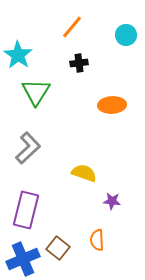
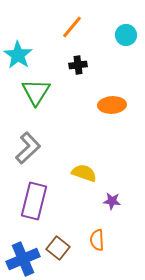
black cross: moved 1 px left, 2 px down
purple rectangle: moved 8 px right, 9 px up
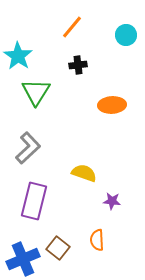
cyan star: moved 1 px down
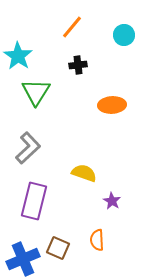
cyan circle: moved 2 px left
purple star: rotated 24 degrees clockwise
brown square: rotated 15 degrees counterclockwise
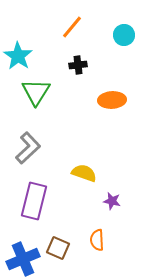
orange ellipse: moved 5 px up
purple star: rotated 18 degrees counterclockwise
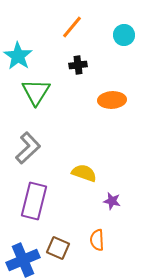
blue cross: moved 1 px down
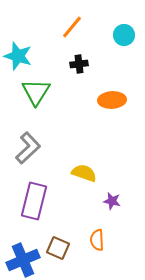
cyan star: rotated 16 degrees counterclockwise
black cross: moved 1 px right, 1 px up
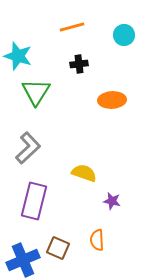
orange line: rotated 35 degrees clockwise
